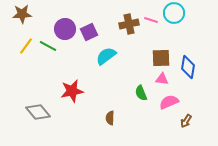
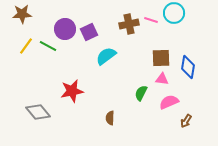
green semicircle: rotated 49 degrees clockwise
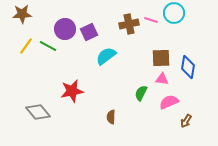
brown semicircle: moved 1 px right, 1 px up
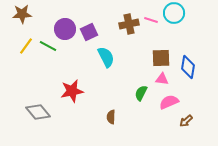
cyan semicircle: moved 1 px down; rotated 100 degrees clockwise
brown arrow: rotated 16 degrees clockwise
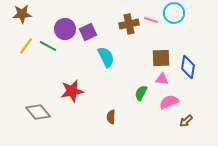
purple square: moved 1 px left
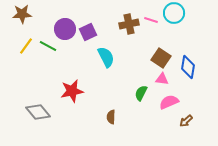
brown square: rotated 36 degrees clockwise
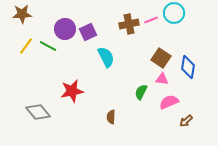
pink line: rotated 40 degrees counterclockwise
green semicircle: moved 1 px up
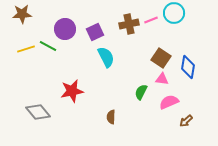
purple square: moved 7 px right
yellow line: moved 3 px down; rotated 36 degrees clockwise
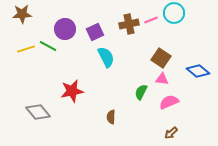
blue diamond: moved 10 px right, 4 px down; rotated 60 degrees counterclockwise
brown arrow: moved 15 px left, 12 px down
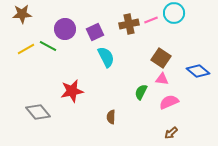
yellow line: rotated 12 degrees counterclockwise
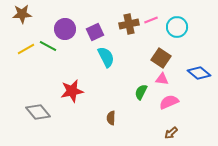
cyan circle: moved 3 px right, 14 px down
blue diamond: moved 1 px right, 2 px down
brown semicircle: moved 1 px down
